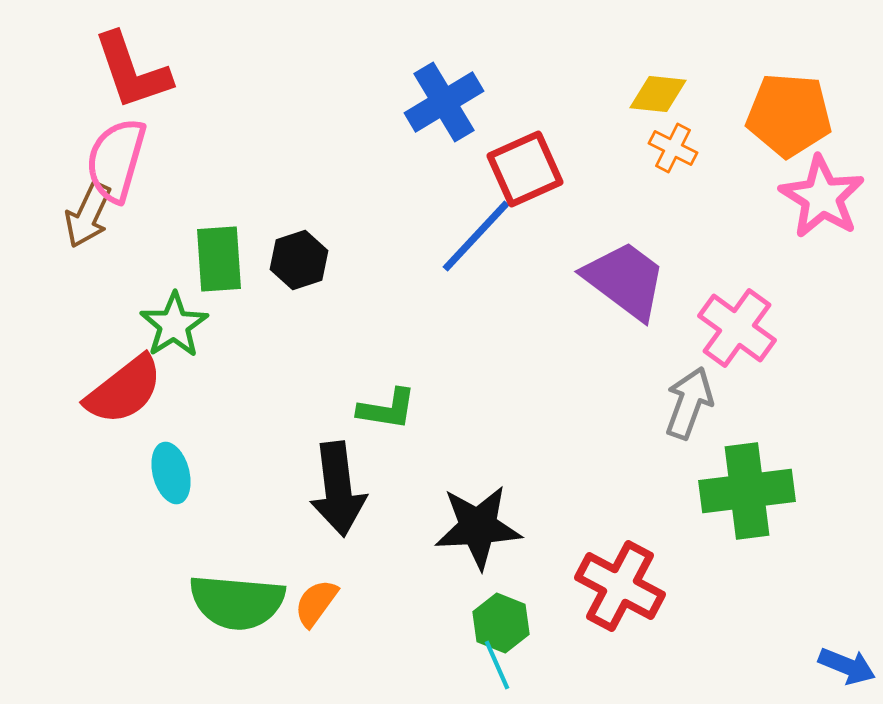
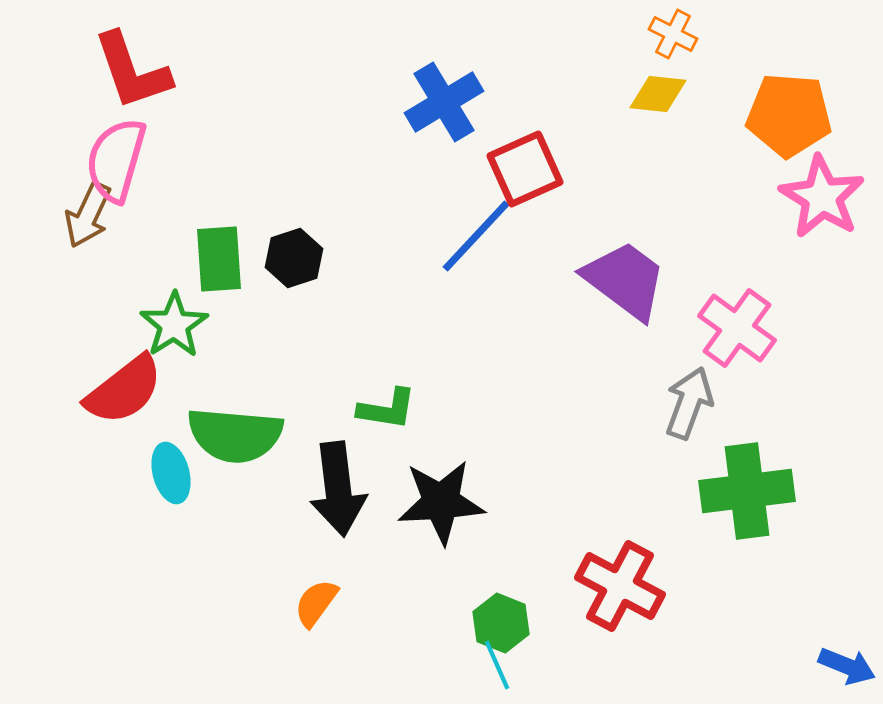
orange cross: moved 114 px up
black hexagon: moved 5 px left, 2 px up
black star: moved 37 px left, 25 px up
green semicircle: moved 2 px left, 167 px up
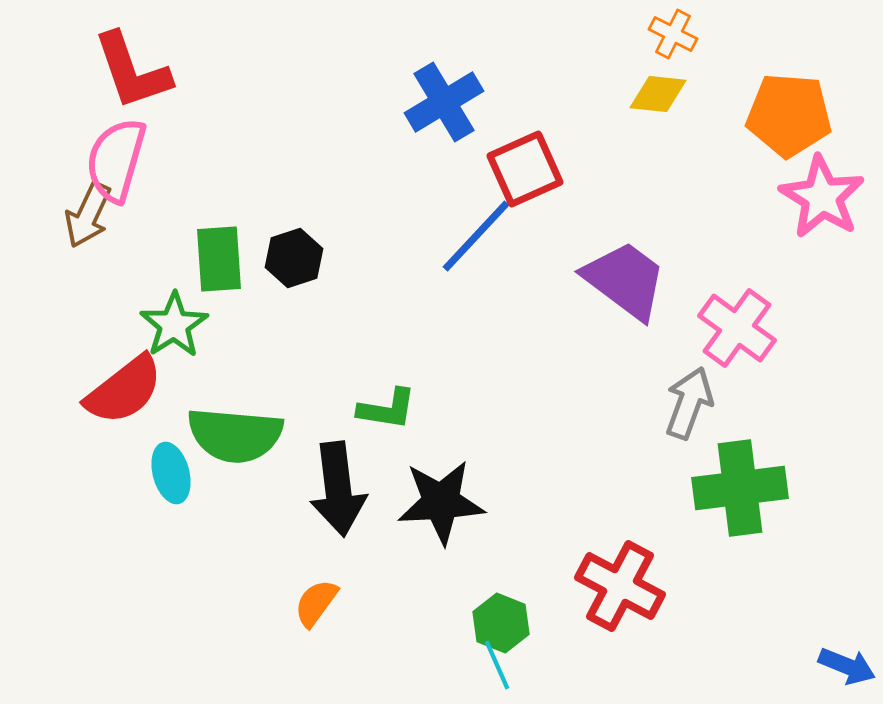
green cross: moved 7 px left, 3 px up
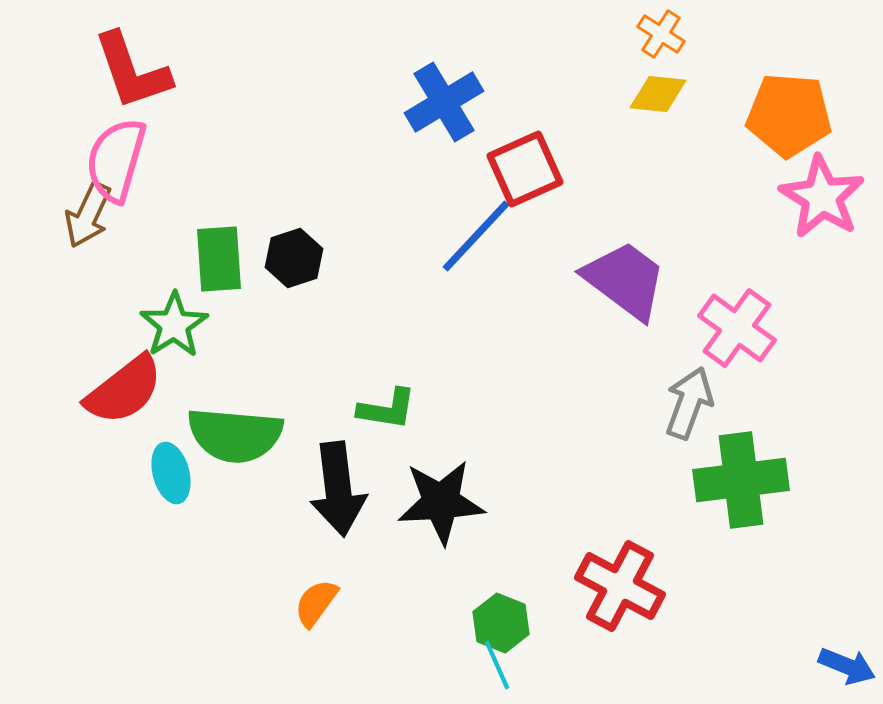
orange cross: moved 12 px left; rotated 6 degrees clockwise
green cross: moved 1 px right, 8 px up
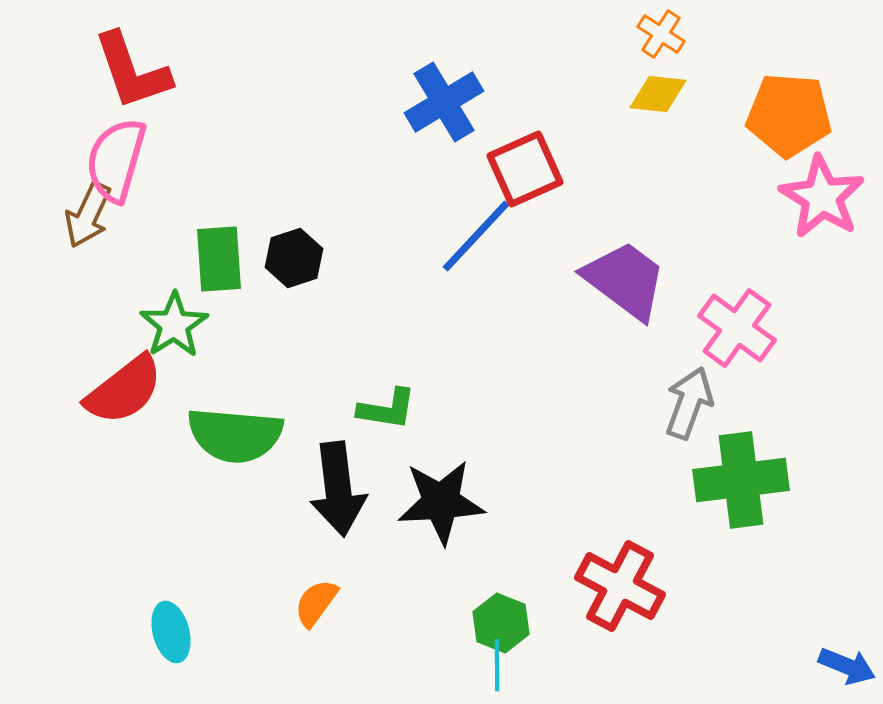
cyan ellipse: moved 159 px down
cyan line: rotated 24 degrees clockwise
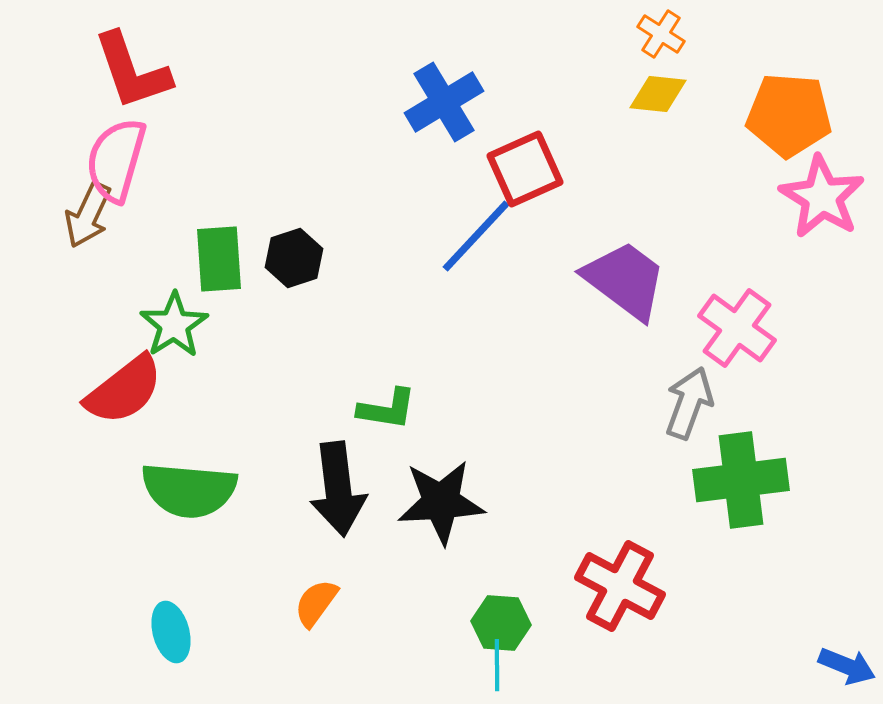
green semicircle: moved 46 px left, 55 px down
green hexagon: rotated 18 degrees counterclockwise
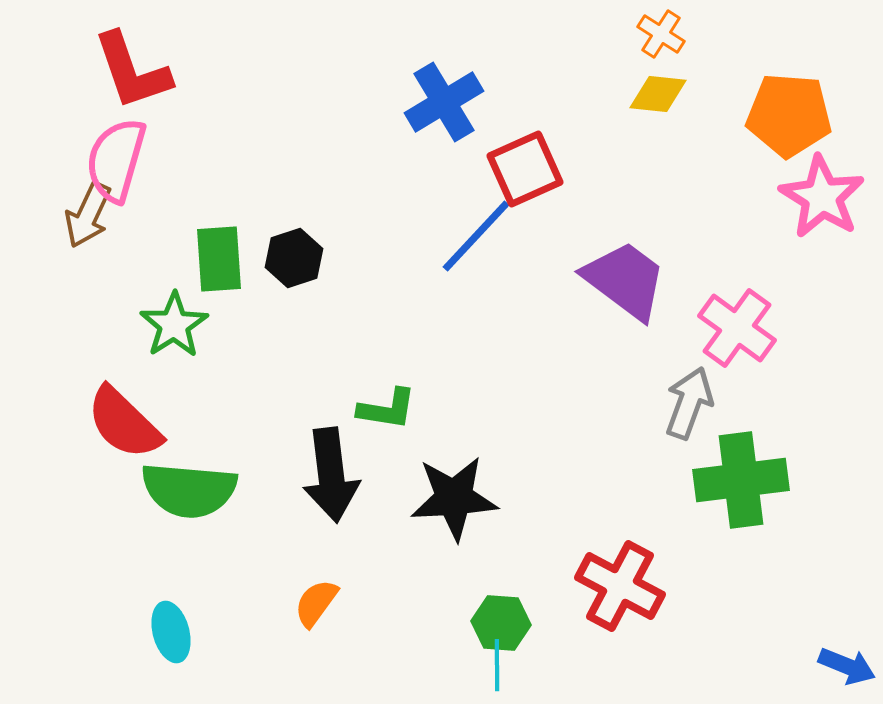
red semicircle: moved 33 px down; rotated 82 degrees clockwise
black arrow: moved 7 px left, 14 px up
black star: moved 13 px right, 4 px up
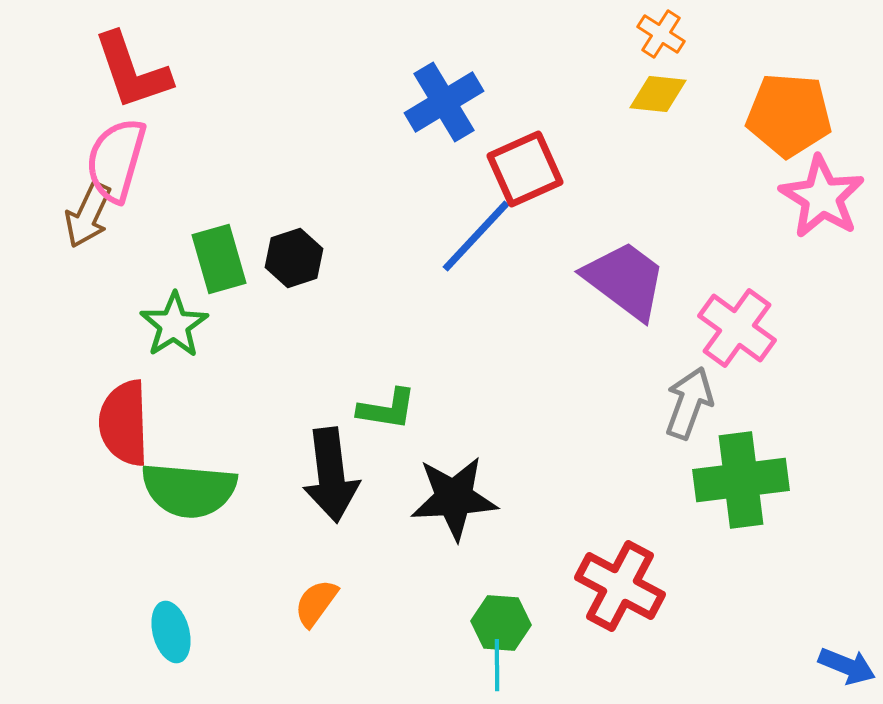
green rectangle: rotated 12 degrees counterclockwise
red semicircle: rotated 44 degrees clockwise
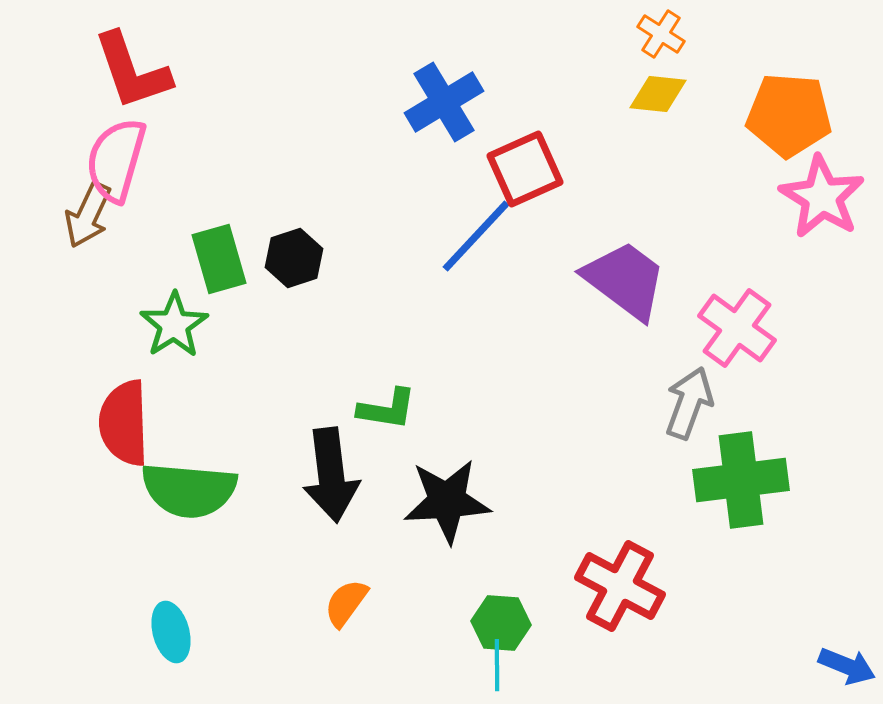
black star: moved 7 px left, 3 px down
orange semicircle: moved 30 px right
